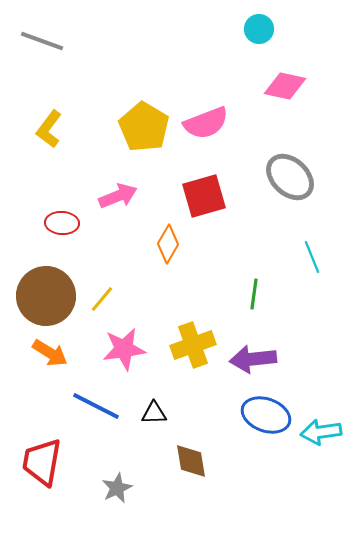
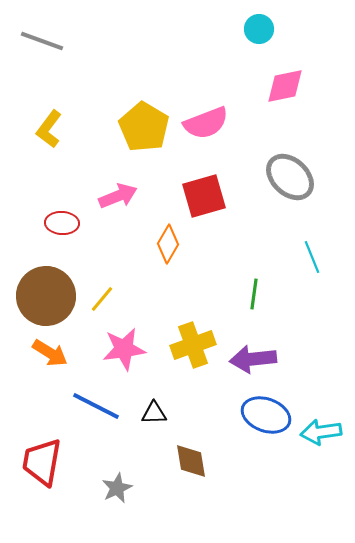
pink diamond: rotated 24 degrees counterclockwise
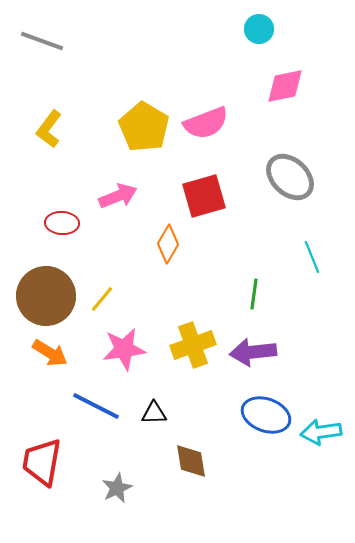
purple arrow: moved 7 px up
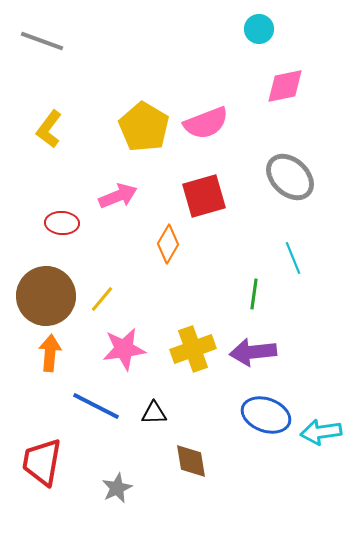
cyan line: moved 19 px left, 1 px down
yellow cross: moved 4 px down
orange arrow: rotated 117 degrees counterclockwise
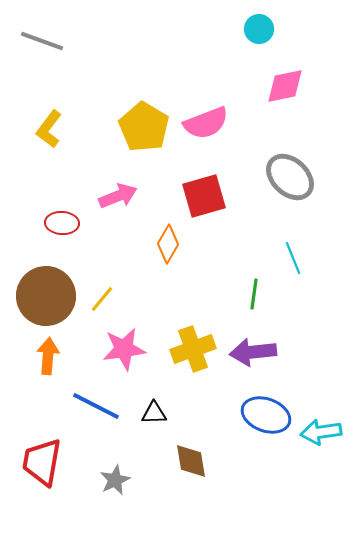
orange arrow: moved 2 px left, 3 px down
gray star: moved 2 px left, 8 px up
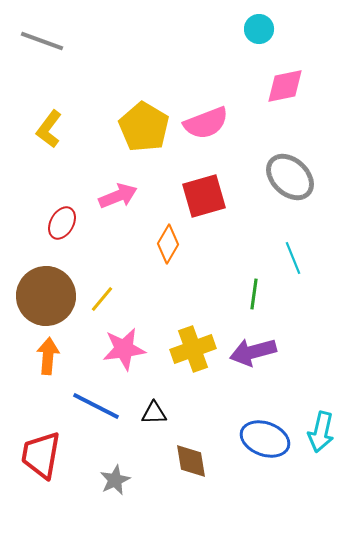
red ellipse: rotated 64 degrees counterclockwise
purple arrow: rotated 9 degrees counterclockwise
blue ellipse: moved 1 px left, 24 px down
cyan arrow: rotated 69 degrees counterclockwise
red trapezoid: moved 1 px left, 7 px up
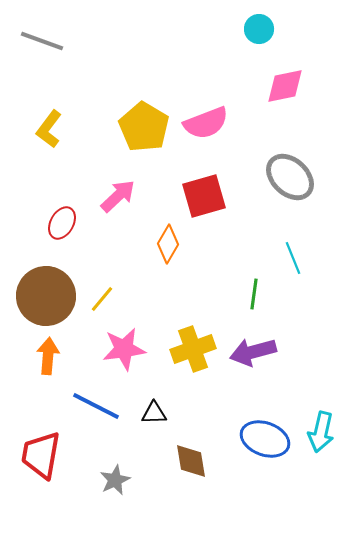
pink arrow: rotated 21 degrees counterclockwise
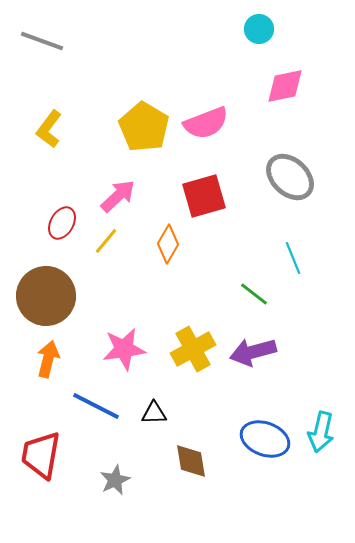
green line: rotated 60 degrees counterclockwise
yellow line: moved 4 px right, 58 px up
yellow cross: rotated 9 degrees counterclockwise
orange arrow: moved 3 px down; rotated 9 degrees clockwise
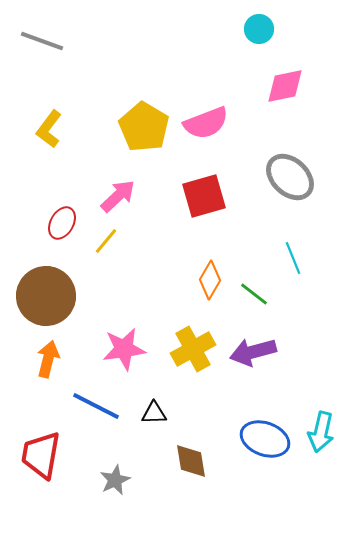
orange diamond: moved 42 px right, 36 px down
